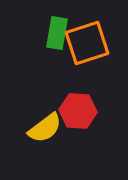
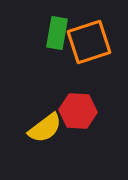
orange square: moved 2 px right, 1 px up
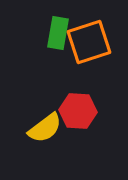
green rectangle: moved 1 px right
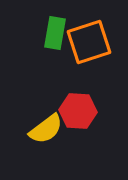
green rectangle: moved 3 px left
yellow semicircle: moved 1 px right, 1 px down
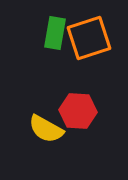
orange square: moved 4 px up
yellow semicircle: rotated 66 degrees clockwise
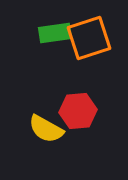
green rectangle: rotated 72 degrees clockwise
red hexagon: rotated 9 degrees counterclockwise
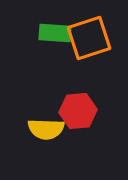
green rectangle: rotated 12 degrees clockwise
yellow semicircle: rotated 27 degrees counterclockwise
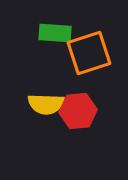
orange square: moved 15 px down
yellow semicircle: moved 25 px up
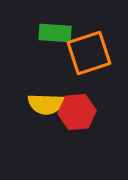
red hexagon: moved 1 px left, 1 px down
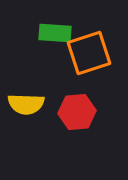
yellow semicircle: moved 20 px left
